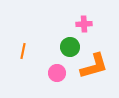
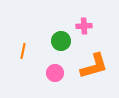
pink cross: moved 2 px down
green circle: moved 9 px left, 6 px up
pink circle: moved 2 px left
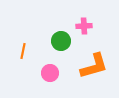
pink circle: moved 5 px left
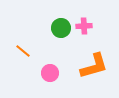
green circle: moved 13 px up
orange line: rotated 63 degrees counterclockwise
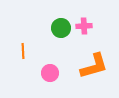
orange line: rotated 49 degrees clockwise
